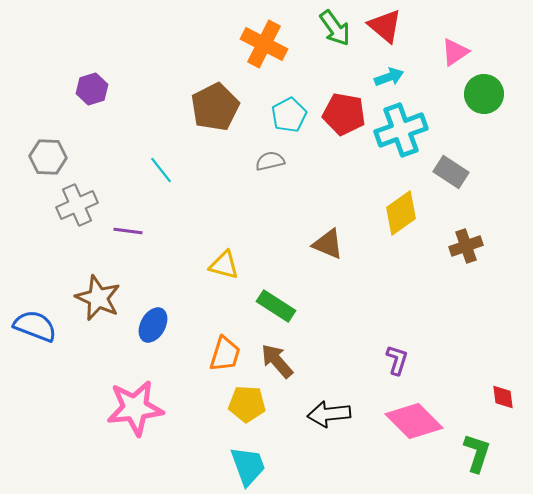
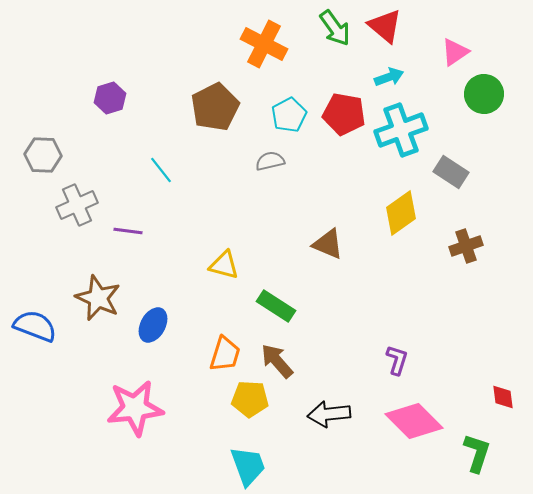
purple hexagon: moved 18 px right, 9 px down
gray hexagon: moved 5 px left, 2 px up
yellow pentagon: moved 3 px right, 5 px up
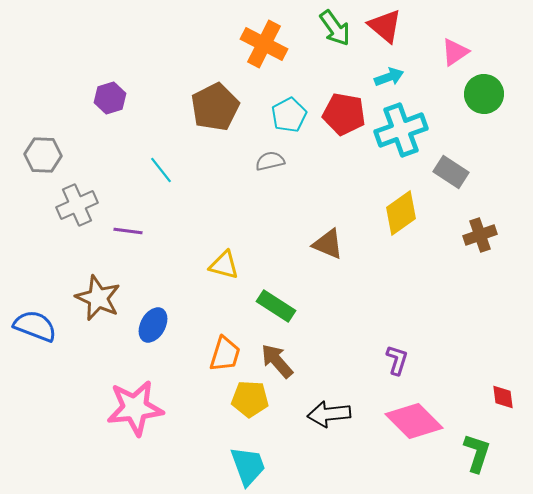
brown cross: moved 14 px right, 11 px up
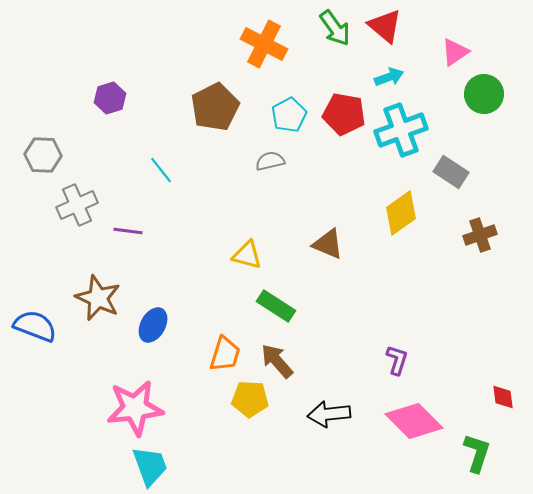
yellow triangle: moved 23 px right, 10 px up
cyan trapezoid: moved 98 px left
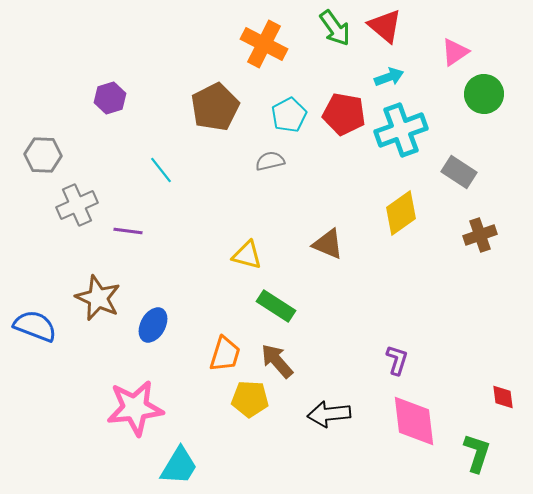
gray rectangle: moved 8 px right
pink diamond: rotated 38 degrees clockwise
cyan trapezoid: moved 29 px right; rotated 51 degrees clockwise
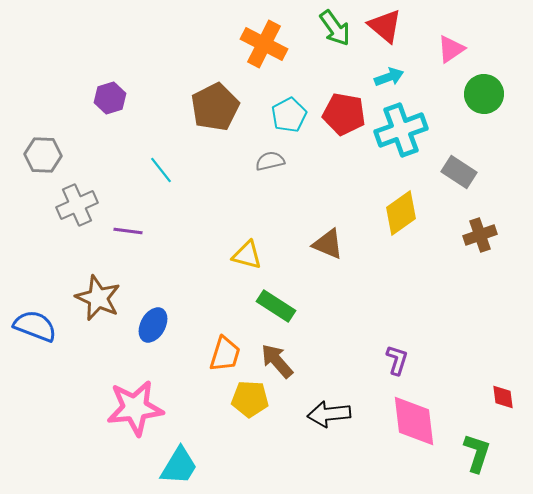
pink triangle: moved 4 px left, 3 px up
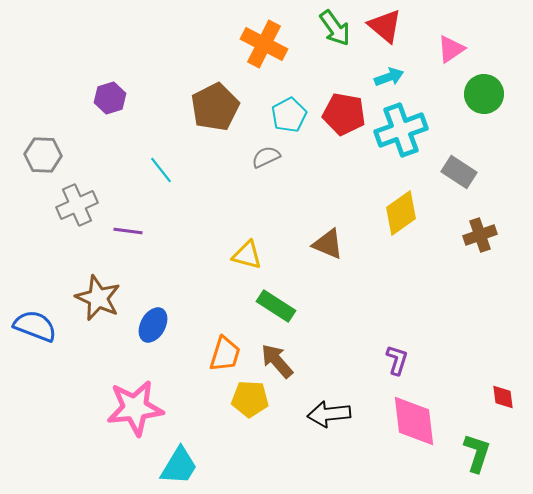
gray semicircle: moved 4 px left, 4 px up; rotated 12 degrees counterclockwise
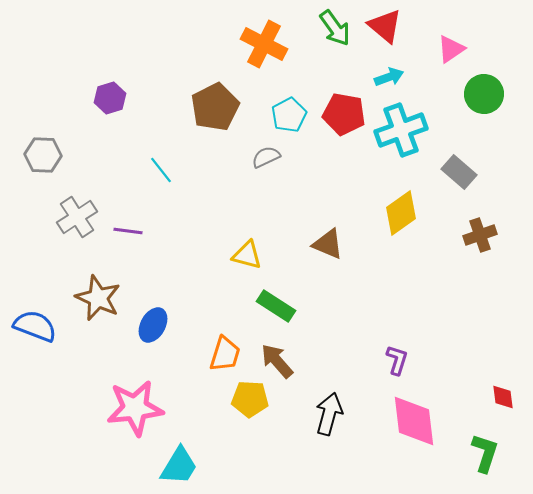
gray rectangle: rotated 8 degrees clockwise
gray cross: moved 12 px down; rotated 9 degrees counterclockwise
black arrow: rotated 111 degrees clockwise
green L-shape: moved 8 px right
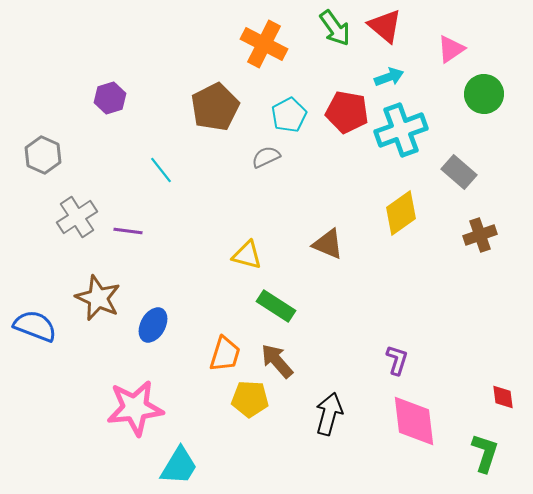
red pentagon: moved 3 px right, 2 px up
gray hexagon: rotated 21 degrees clockwise
